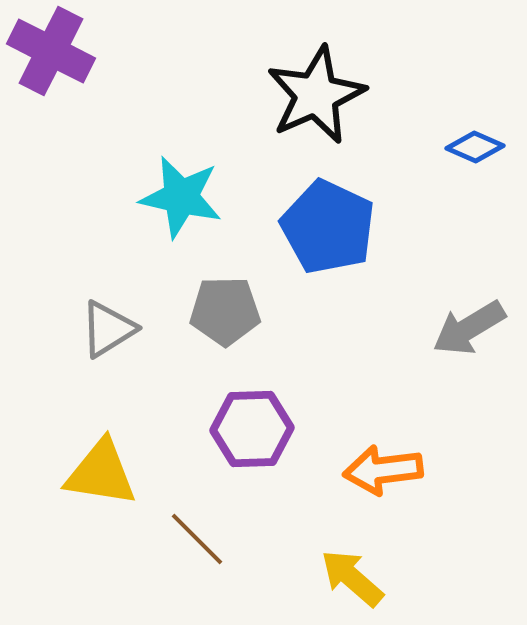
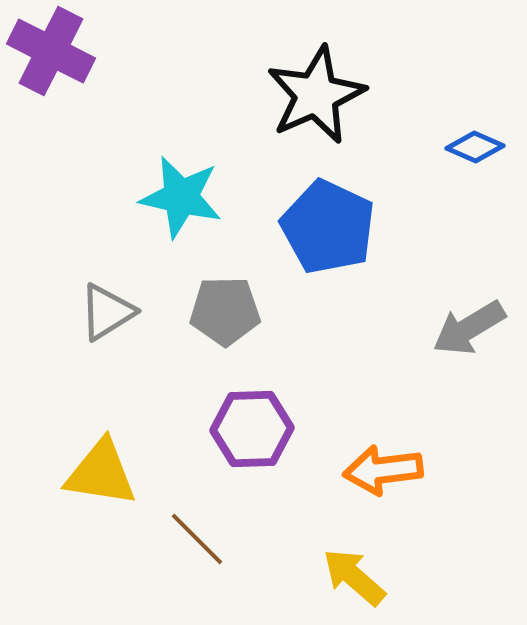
gray triangle: moved 1 px left, 17 px up
yellow arrow: moved 2 px right, 1 px up
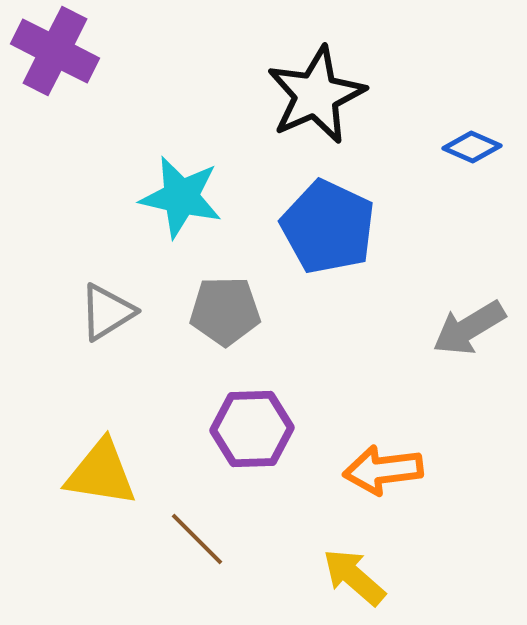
purple cross: moved 4 px right
blue diamond: moved 3 px left
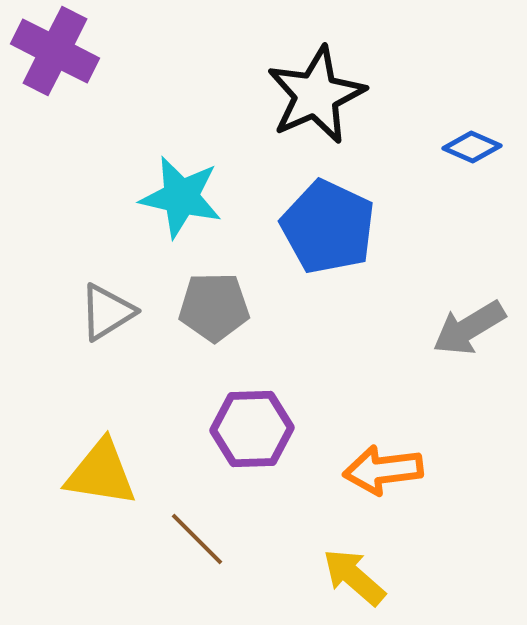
gray pentagon: moved 11 px left, 4 px up
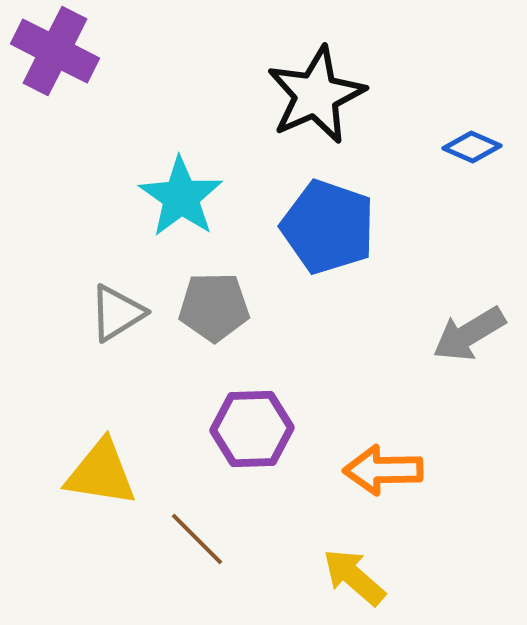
cyan star: rotated 22 degrees clockwise
blue pentagon: rotated 6 degrees counterclockwise
gray triangle: moved 10 px right, 1 px down
gray arrow: moved 6 px down
orange arrow: rotated 6 degrees clockwise
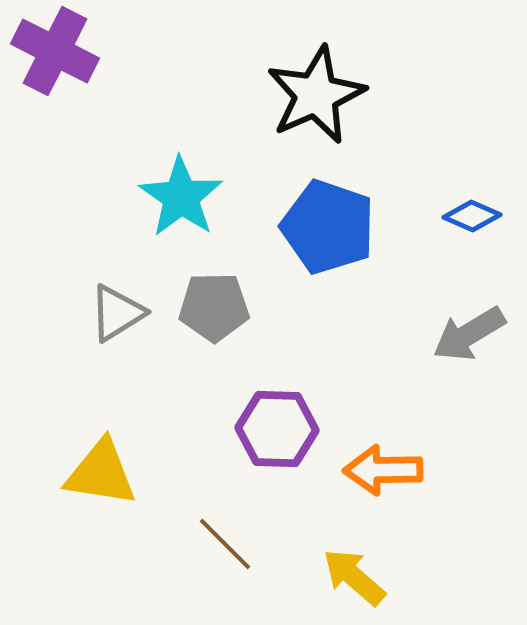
blue diamond: moved 69 px down
purple hexagon: moved 25 px right; rotated 4 degrees clockwise
brown line: moved 28 px right, 5 px down
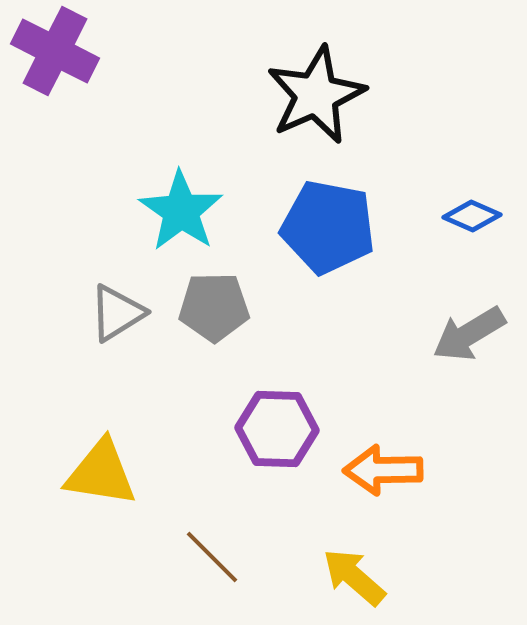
cyan star: moved 14 px down
blue pentagon: rotated 8 degrees counterclockwise
brown line: moved 13 px left, 13 px down
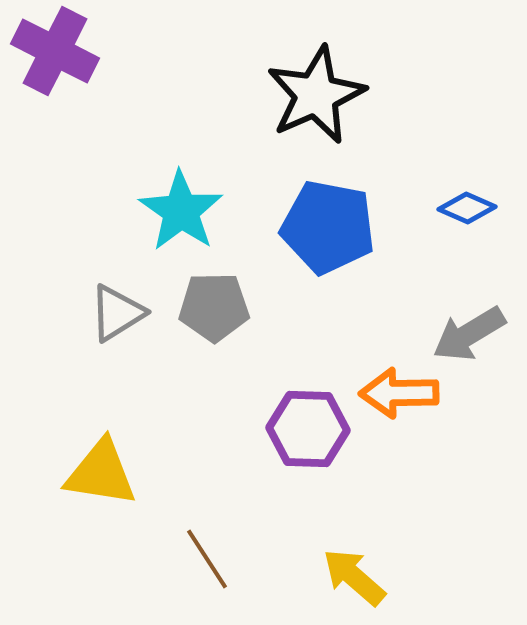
blue diamond: moved 5 px left, 8 px up
purple hexagon: moved 31 px right
orange arrow: moved 16 px right, 77 px up
brown line: moved 5 px left, 2 px down; rotated 12 degrees clockwise
